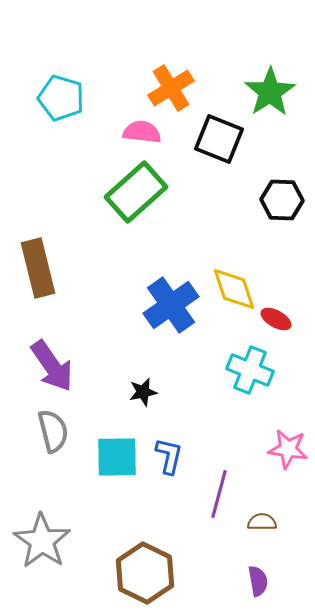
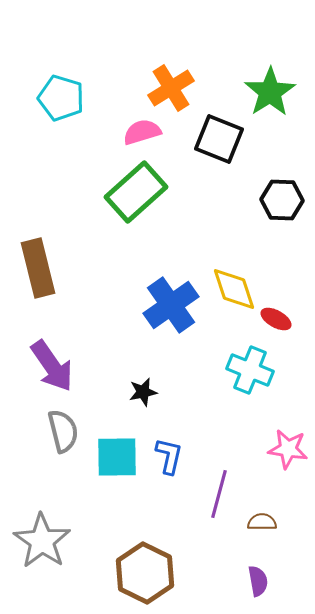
pink semicircle: rotated 24 degrees counterclockwise
gray semicircle: moved 10 px right
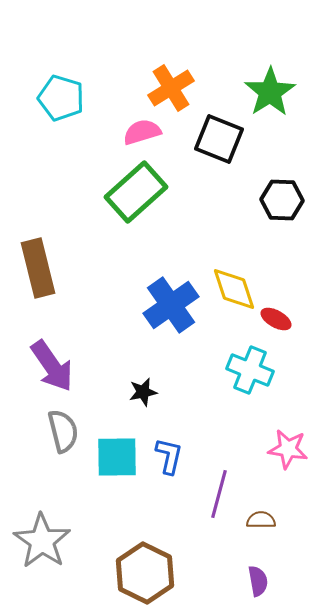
brown semicircle: moved 1 px left, 2 px up
